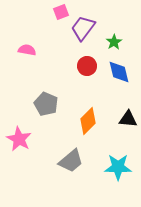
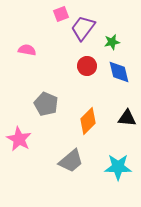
pink square: moved 2 px down
green star: moved 2 px left; rotated 21 degrees clockwise
black triangle: moved 1 px left, 1 px up
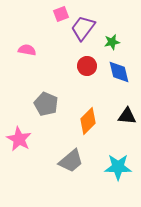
black triangle: moved 2 px up
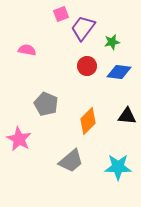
blue diamond: rotated 70 degrees counterclockwise
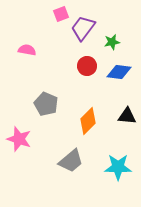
pink star: rotated 10 degrees counterclockwise
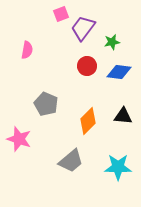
pink semicircle: rotated 90 degrees clockwise
black triangle: moved 4 px left
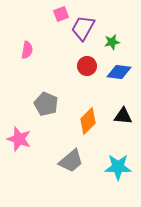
purple trapezoid: rotated 8 degrees counterclockwise
